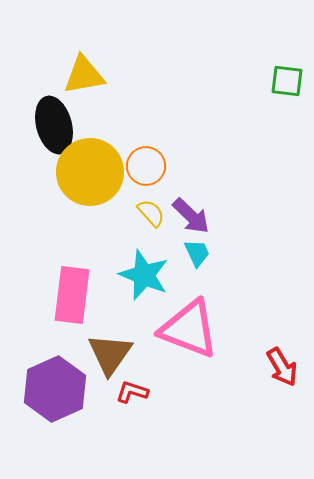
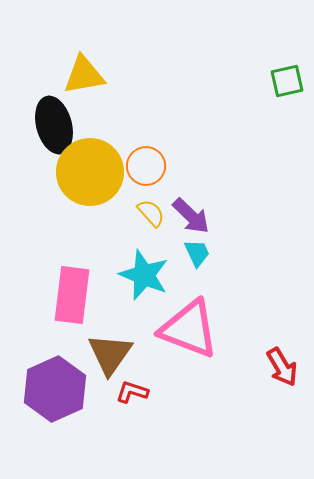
green square: rotated 20 degrees counterclockwise
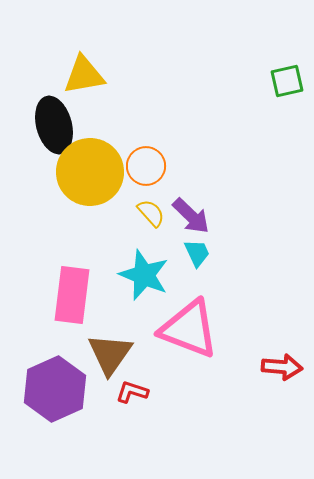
red arrow: rotated 54 degrees counterclockwise
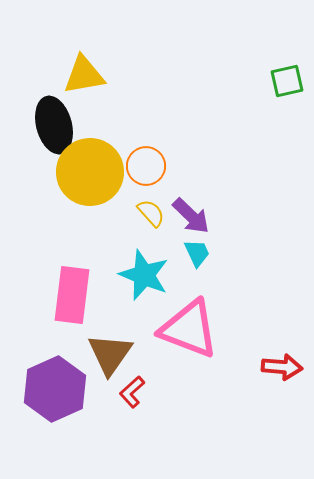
red L-shape: rotated 60 degrees counterclockwise
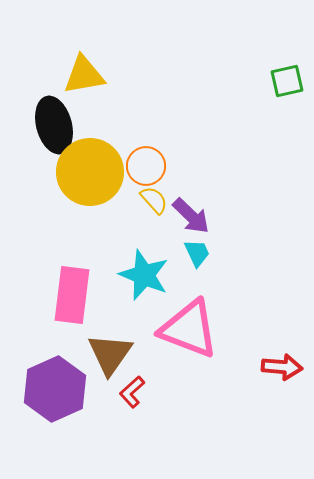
yellow semicircle: moved 3 px right, 13 px up
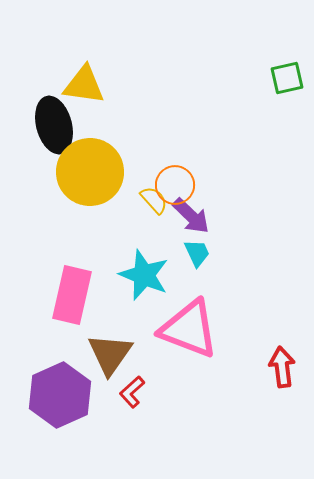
yellow triangle: moved 10 px down; rotated 18 degrees clockwise
green square: moved 3 px up
orange circle: moved 29 px right, 19 px down
pink rectangle: rotated 6 degrees clockwise
red arrow: rotated 102 degrees counterclockwise
purple hexagon: moved 5 px right, 6 px down
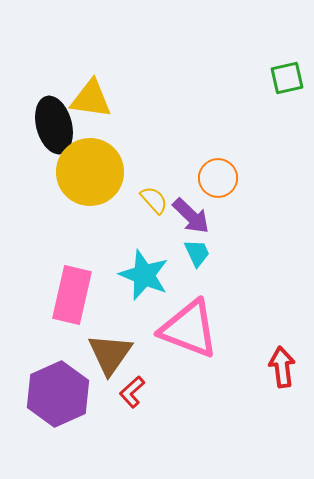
yellow triangle: moved 7 px right, 14 px down
orange circle: moved 43 px right, 7 px up
purple hexagon: moved 2 px left, 1 px up
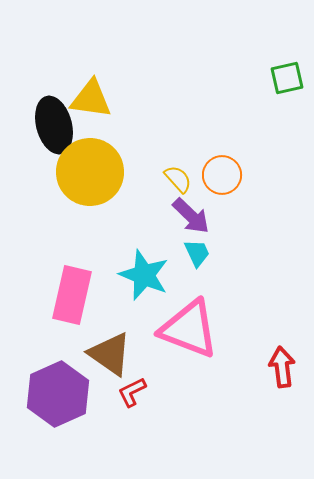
orange circle: moved 4 px right, 3 px up
yellow semicircle: moved 24 px right, 21 px up
brown triangle: rotated 30 degrees counterclockwise
red L-shape: rotated 16 degrees clockwise
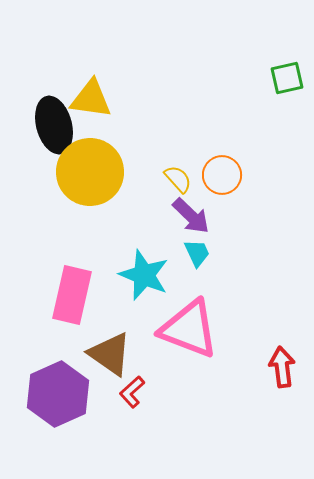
red L-shape: rotated 16 degrees counterclockwise
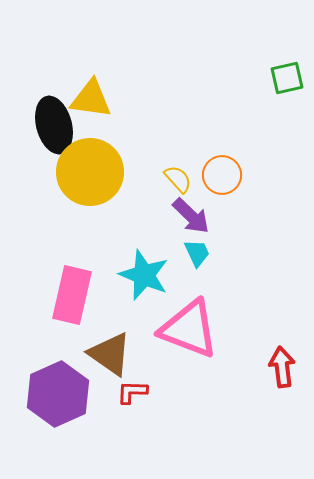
red L-shape: rotated 44 degrees clockwise
